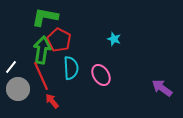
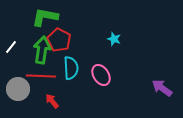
white line: moved 20 px up
red line: rotated 64 degrees counterclockwise
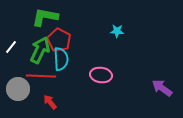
cyan star: moved 3 px right, 8 px up; rotated 16 degrees counterclockwise
green arrow: moved 2 px left; rotated 16 degrees clockwise
cyan semicircle: moved 10 px left, 9 px up
pink ellipse: rotated 50 degrees counterclockwise
red arrow: moved 2 px left, 1 px down
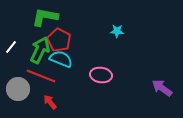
cyan semicircle: rotated 65 degrees counterclockwise
red line: rotated 20 degrees clockwise
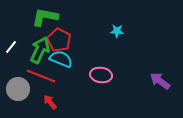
purple arrow: moved 2 px left, 7 px up
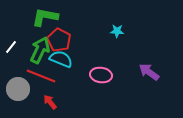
purple arrow: moved 11 px left, 9 px up
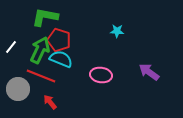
red pentagon: rotated 10 degrees counterclockwise
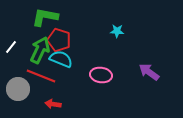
red arrow: moved 3 px right, 2 px down; rotated 42 degrees counterclockwise
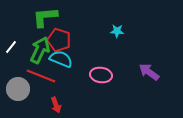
green L-shape: rotated 16 degrees counterclockwise
red arrow: moved 3 px right, 1 px down; rotated 119 degrees counterclockwise
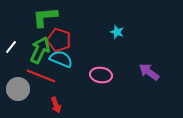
cyan star: moved 1 px down; rotated 16 degrees clockwise
